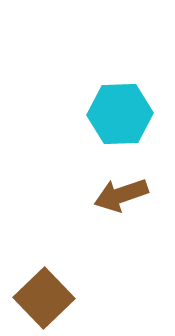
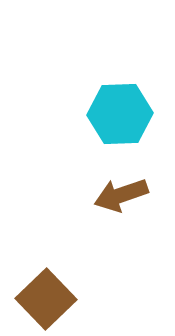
brown square: moved 2 px right, 1 px down
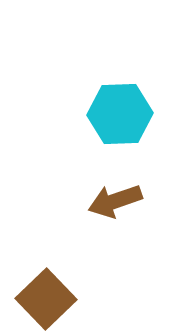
brown arrow: moved 6 px left, 6 px down
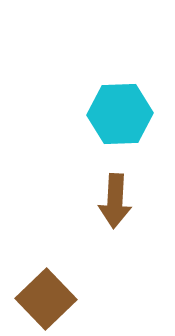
brown arrow: rotated 68 degrees counterclockwise
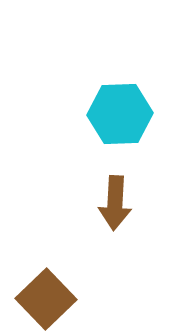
brown arrow: moved 2 px down
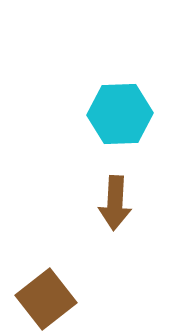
brown square: rotated 6 degrees clockwise
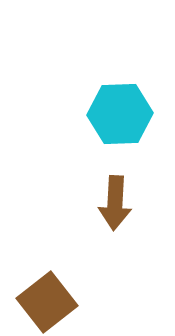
brown square: moved 1 px right, 3 px down
